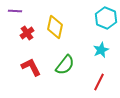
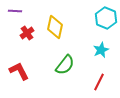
red L-shape: moved 12 px left, 4 px down
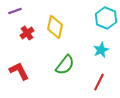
purple line: rotated 24 degrees counterclockwise
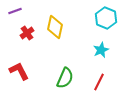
green semicircle: moved 13 px down; rotated 15 degrees counterclockwise
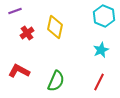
cyan hexagon: moved 2 px left, 2 px up
red L-shape: rotated 35 degrees counterclockwise
green semicircle: moved 9 px left, 3 px down
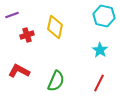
purple line: moved 3 px left, 4 px down
cyan hexagon: rotated 10 degrees counterclockwise
red cross: moved 2 px down; rotated 16 degrees clockwise
cyan star: moved 1 px left; rotated 14 degrees counterclockwise
red line: moved 1 px down
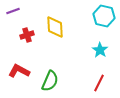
purple line: moved 1 px right, 4 px up
yellow diamond: rotated 15 degrees counterclockwise
green semicircle: moved 6 px left
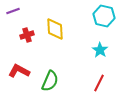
yellow diamond: moved 2 px down
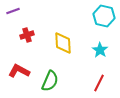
yellow diamond: moved 8 px right, 14 px down
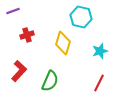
cyan hexagon: moved 23 px left, 1 px down
yellow diamond: rotated 20 degrees clockwise
cyan star: moved 1 px down; rotated 21 degrees clockwise
red L-shape: rotated 105 degrees clockwise
